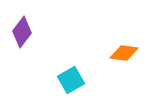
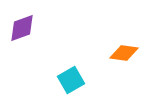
purple diamond: moved 4 px up; rotated 32 degrees clockwise
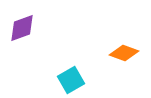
orange diamond: rotated 12 degrees clockwise
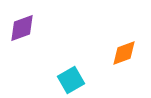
orange diamond: rotated 40 degrees counterclockwise
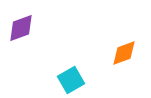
purple diamond: moved 1 px left
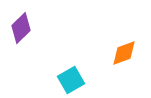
purple diamond: rotated 24 degrees counterclockwise
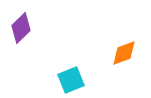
cyan square: rotated 8 degrees clockwise
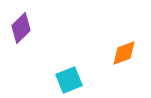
cyan square: moved 2 px left
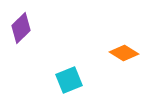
orange diamond: rotated 52 degrees clockwise
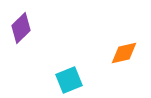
orange diamond: rotated 44 degrees counterclockwise
